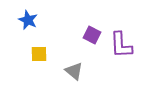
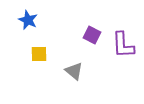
purple L-shape: moved 2 px right
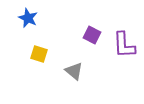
blue star: moved 2 px up
purple L-shape: moved 1 px right
yellow square: rotated 18 degrees clockwise
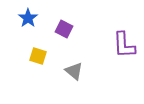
blue star: rotated 12 degrees clockwise
purple square: moved 28 px left, 6 px up
yellow square: moved 1 px left, 2 px down
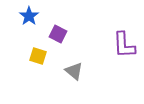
blue star: moved 1 px right, 2 px up
purple square: moved 6 px left, 5 px down
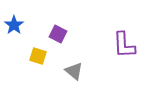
blue star: moved 15 px left, 9 px down
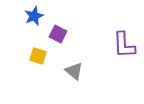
blue star: moved 20 px right, 9 px up; rotated 12 degrees clockwise
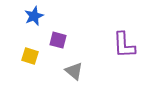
purple square: moved 6 px down; rotated 12 degrees counterclockwise
yellow square: moved 8 px left
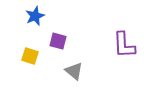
blue star: moved 1 px right
purple square: moved 1 px down
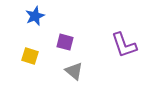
purple square: moved 7 px right, 1 px down
purple L-shape: rotated 16 degrees counterclockwise
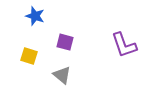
blue star: rotated 30 degrees counterclockwise
yellow square: moved 1 px left
gray triangle: moved 12 px left, 4 px down
